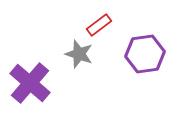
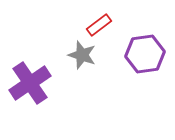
gray star: moved 3 px right, 1 px down
purple cross: rotated 15 degrees clockwise
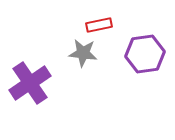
red rectangle: rotated 25 degrees clockwise
gray star: moved 1 px right, 2 px up; rotated 12 degrees counterclockwise
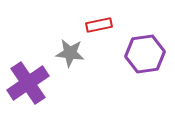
gray star: moved 13 px left
purple cross: moved 2 px left
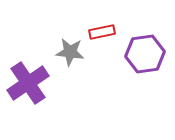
red rectangle: moved 3 px right, 7 px down
gray star: moved 1 px up
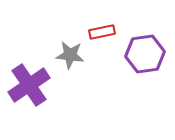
gray star: moved 3 px down
purple cross: moved 1 px right, 2 px down
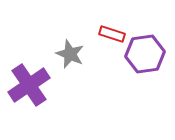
red rectangle: moved 10 px right, 2 px down; rotated 30 degrees clockwise
gray star: moved 1 px up; rotated 16 degrees clockwise
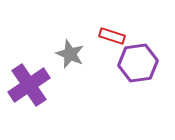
red rectangle: moved 2 px down
purple hexagon: moved 7 px left, 9 px down
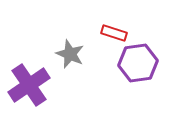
red rectangle: moved 2 px right, 3 px up
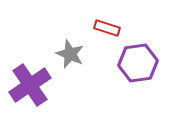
red rectangle: moved 7 px left, 5 px up
purple cross: moved 1 px right
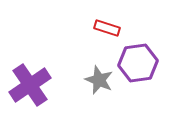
gray star: moved 29 px right, 26 px down
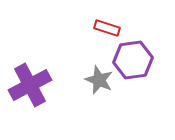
purple hexagon: moved 5 px left, 3 px up
purple cross: rotated 6 degrees clockwise
